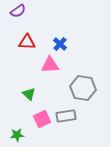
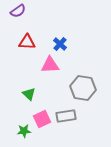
green star: moved 7 px right, 4 px up
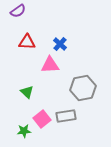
gray hexagon: rotated 20 degrees counterclockwise
green triangle: moved 2 px left, 2 px up
pink square: rotated 12 degrees counterclockwise
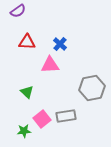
gray hexagon: moved 9 px right
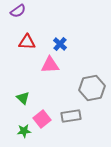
green triangle: moved 4 px left, 6 px down
gray rectangle: moved 5 px right
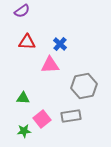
purple semicircle: moved 4 px right
gray hexagon: moved 8 px left, 2 px up
green triangle: rotated 40 degrees counterclockwise
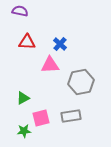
purple semicircle: moved 2 px left; rotated 133 degrees counterclockwise
gray hexagon: moved 3 px left, 4 px up
green triangle: rotated 32 degrees counterclockwise
pink square: moved 1 px left, 1 px up; rotated 24 degrees clockwise
